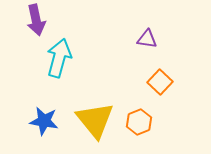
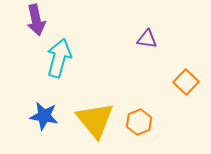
orange square: moved 26 px right
blue star: moved 5 px up
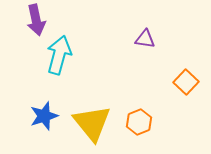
purple triangle: moved 2 px left
cyan arrow: moved 3 px up
blue star: rotated 28 degrees counterclockwise
yellow triangle: moved 3 px left, 3 px down
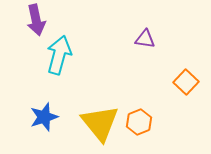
blue star: moved 1 px down
yellow triangle: moved 8 px right
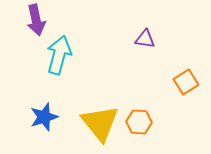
orange square: rotated 15 degrees clockwise
orange hexagon: rotated 25 degrees clockwise
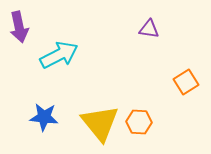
purple arrow: moved 17 px left, 7 px down
purple triangle: moved 4 px right, 10 px up
cyan arrow: rotated 48 degrees clockwise
blue star: rotated 24 degrees clockwise
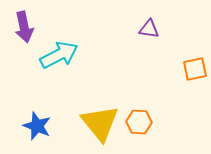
purple arrow: moved 5 px right
orange square: moved 9 px right, 13 px up; rotated 20 degrees clockwise
blue star: moved 7 px left, 9 px down; rotated 16 degrees clockwise
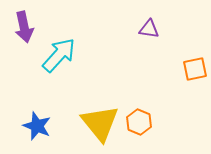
cyan arrow: rotated 21 degrees counterclockwise
orange hexagon: rotated 20 degrees clockwise
